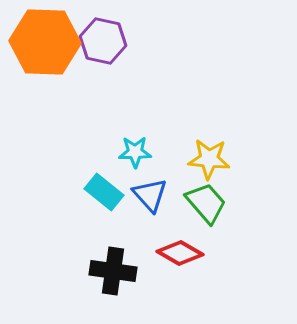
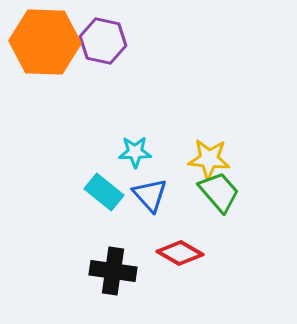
green trapezoid: moved 13 px right, 11 px up
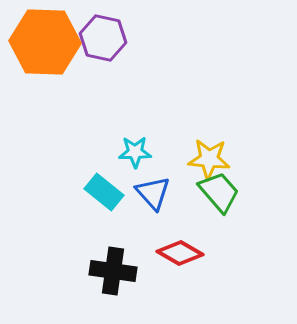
purple hexagon: moved 3 px up
blue triangle: moved 3 px right, 2 px up
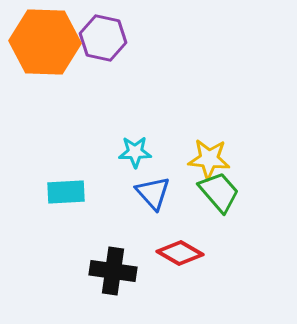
cyan rectangle: moved 38 px left; rotated 42 degrees counterclockwise
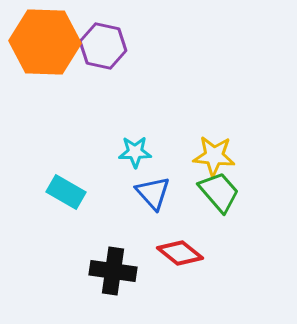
purple hexagon: moved 8 px down
yellow star: moved 5 px right, 3 px up
cyan rectangle: rotated 33 degrees clockwise
red diamond: rotated 9 degrees clockwise
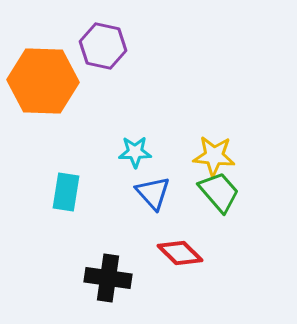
orange hexagon: moved 2 px left, 39 px down
cyan rectangle: rotated 69 degrees clockwise
red diamond: rotated 6 degrees clockwise
black cross: moved 5 px left, 7 px down
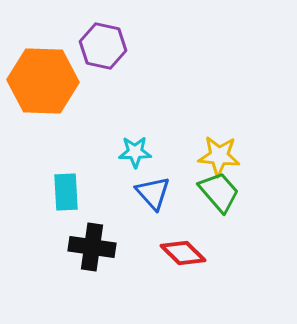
yellow star: moved 5 px right
cyan rectangle: rotated 12 degrees counterclockwise
red diamond: moved 3 px right
black cross: moved 16 px left, 31 px up
